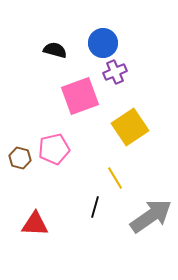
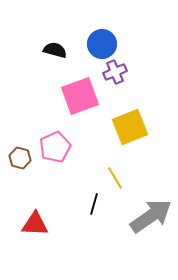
blue circle: moved 1 px left, 1 px down
yellow square: rotated 12 degrees clockwise
pink pentagon: moved 1 px right, 2 px up; rotated 12 degrees counterclockwise
black line: moved 1 px left, 3 px up
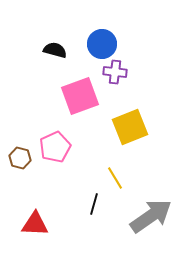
purple cross: rotated 30 degrees clockwise
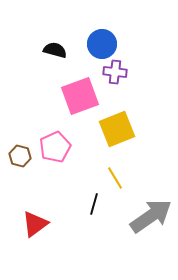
yellow square: moved 13 px left, 2 px down
brown hexagon: moved 2 px up
red triangle: rotated 40 degrees counterclockwise
